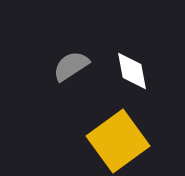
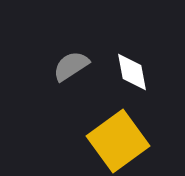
white diamond: moved 1 px down
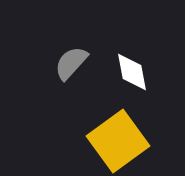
gray semicircle: moved 3 px up; rotated 15 degrees counterclockwise
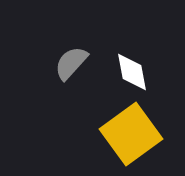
yellow square: moved 13 px right, 7 px up
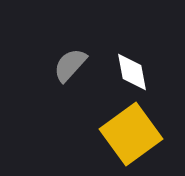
gray semicircle: moved 1 px left, 2 px down
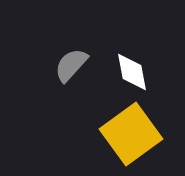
gray semicircle: moved 1 px right
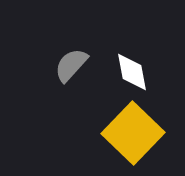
yellow square: moved 2 px right, 1 px up; rotated 10 degrees counterclockwise
